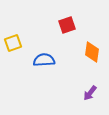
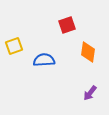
yellow square: moved 1 px right, 3 px down
orange diamond: moved 4 px left
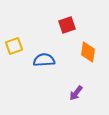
purple arrow: moved 14 px left
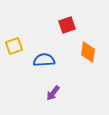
purple arrow: moved 23 px left
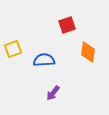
yellow square: moved 1 px left, 3 px down
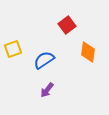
red square: rotated 18 degrees counterclockwise
blue semicircle: rotated 30 degrees counterclockwise
purple arrow: moved 6 px left, 3 px up
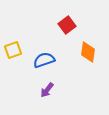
yellow square: moved 1 px down
blue semicircle: rotated 15 degrees clockwise
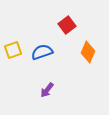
orange diamond: rotated 15 degrees clockwise
blue semicircle: moved 2 px left, 8 px up
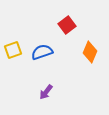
orange diamond: moved 2 px right
purple arrow: moved 1 px left, 2 px down
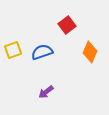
purple arrow: rotated 14 degrees clockwise
